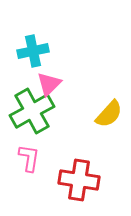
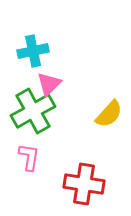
green cross: moved 1 px right
pink L-shape: moved 1 px up
red cross: moved 5 px right, 4 px down
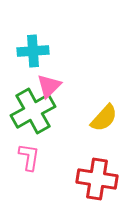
cyan cross: rotated 8 degrees clockwise
pink triangle: moved 2 px down
yellow semicircle: moved 5 px left, 4 px down
red cross: moved 13 px right, 5 px up
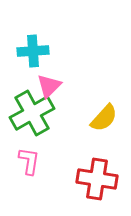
green cross: moved 1 px left, 2 px down
pink L-shape: moved 4 px down
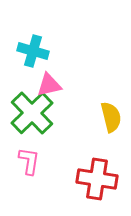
cyan cross: rotated 20 degrees clockwise
pink triangle: moved 1 px up; rotated 32 degrees clockwise
green cross: rotated 15 degrees counterclockwise
yellow semicircle: moved 7 px right, 1 px up; rotated 56 degrees counterclockwise
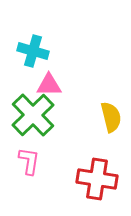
pink triangle: rotated 12 degrees clockwise
green cross: moved 1 px right, 2 px down
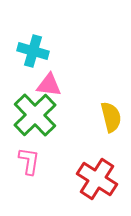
pink triangle: rotated 8 degrees clockwise
green cross: moved 2 px right
red cross: rotated 24 degrees clockwise
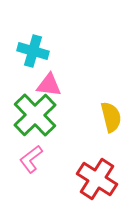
pink L-shape: moved 2 px right, 2 px up; rotated 136 degrees counterclockwise
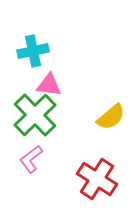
cyan cross: rotated 28 degrees counterclockwise
yellow semicircle: rotated 64 degrees clockwise
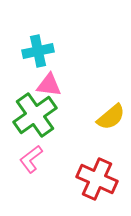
cyan cross: moved 5 px right
green cross: rotated 9 degrees clockwise
red cross: rotated 9 degrees counterclockwise
